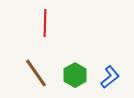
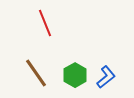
red line: rotated 24 degrees counterclockwise
blue L-shape: moved 4 px left
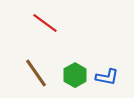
red line: rotated 32 degrees counterclockwise
blue L-shape: moved 1 px right; rotated 50 degrees clockwise
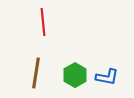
red line: moved 2 px left, 1 px up; rotated 48 degrees clockwise
brown line: rotated 44 degrees clockwise
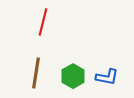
red line: rotated 20 degrees clockwise
green hexagon: moved 2 px left, 1 px down
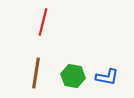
green hexagon: rotated 20 degrees counterclockwise
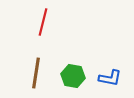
blue L-shape: moved 3 px right, 1 px down
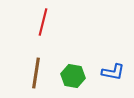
blue L-shape: moved 3 px right, 6 px up
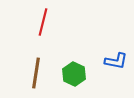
blue L-shape: moved 3 px right, 11 px up
green hexagon: moved 1 px right, 2 px up; rotated 15 degrees clockwise
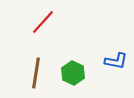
red line: rotated 28 degrees clockwise
green hexagon: moved 1 px left, 1 px up
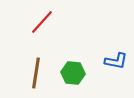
red line: moved 1 px left
green hexagon: rotated 20 degrees counterclockwise
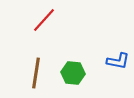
red line: moved 2 px right, 2 px up
blue L-shape: moved 2 px right
